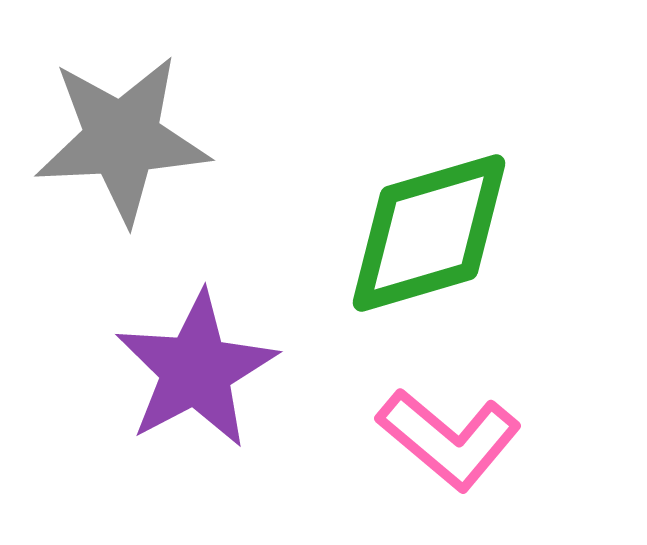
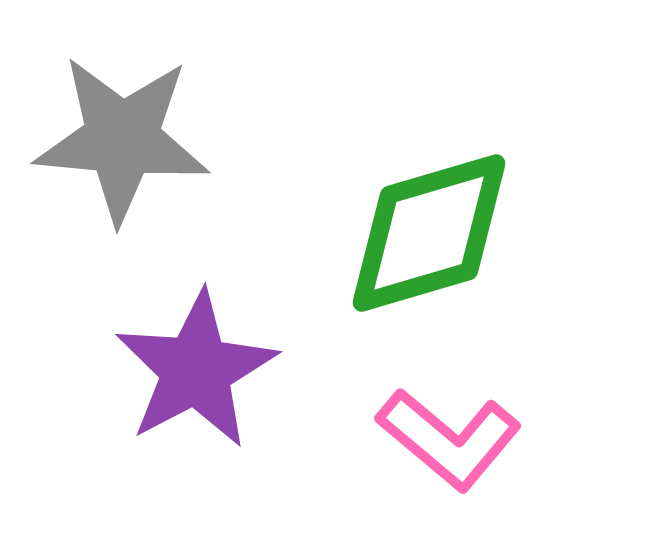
gray star: rotated 8 degrees clockwise
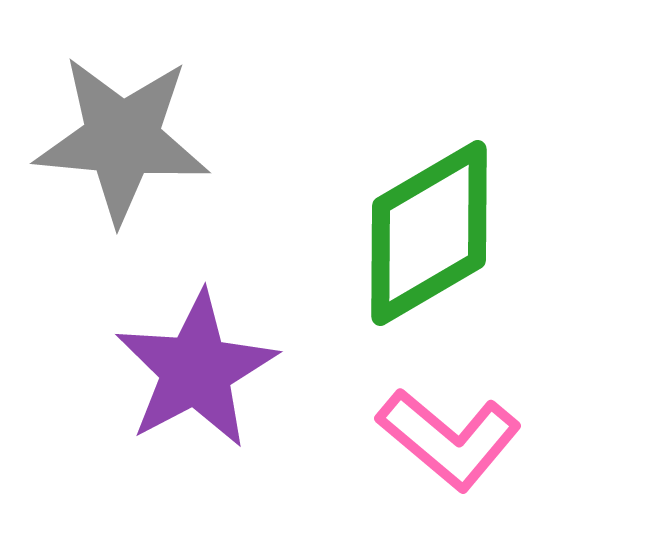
green diamond: rotated 14 degrees counterclockwise
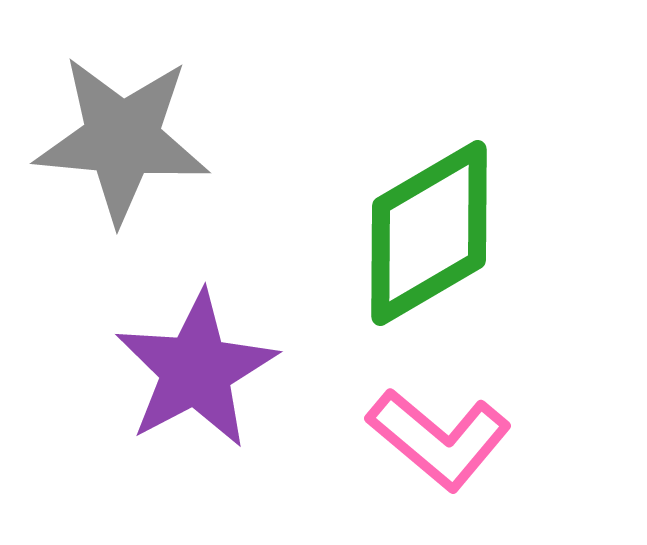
pink L-shape: moved 10 px left
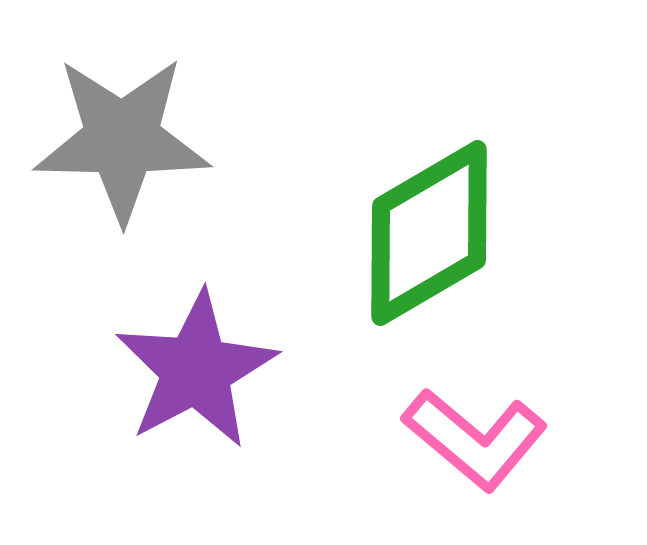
gray star: rotated 4 degrees counterclockwise
pink L-shape: moved 36 px right
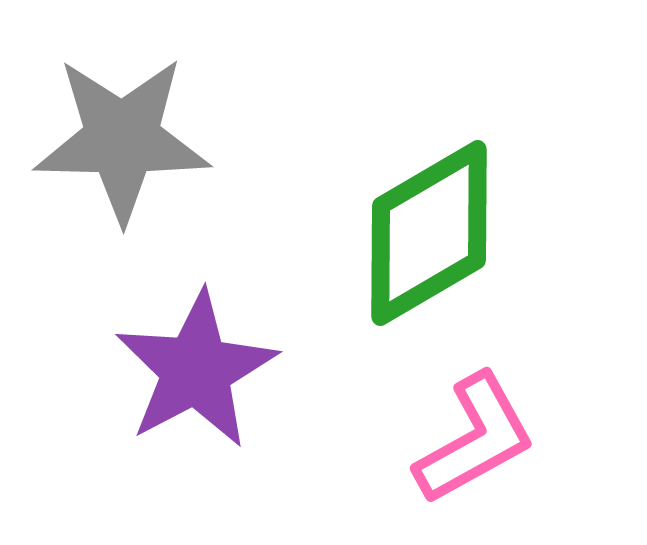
pink L-shape: rotated 69 degrees counterclockwise
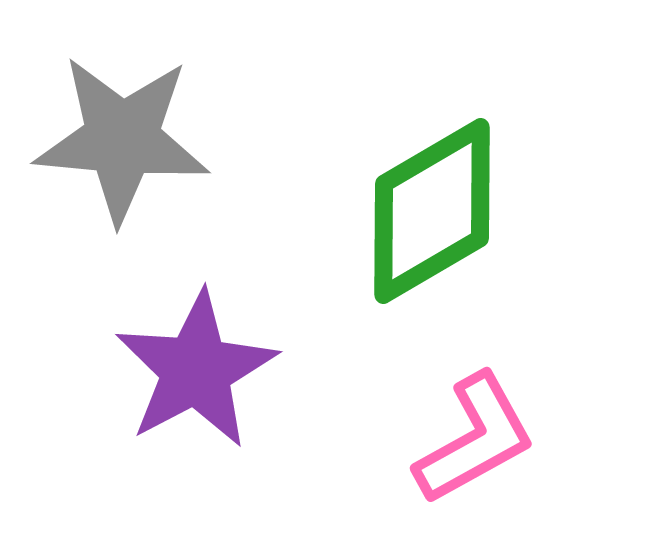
gray star: rotated 4 degrees clockwise
green diamond: moved 3 px right, 22 px up
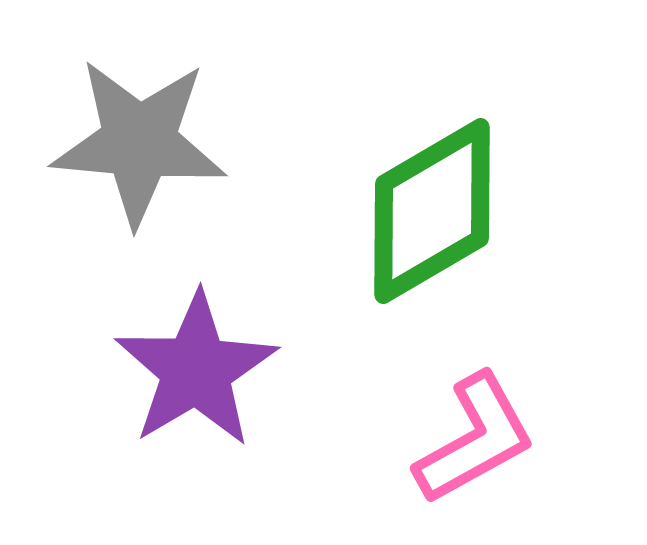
gray star: moved 17 px right, 3 px down
purple star: rotated 3 degrees counterclockwise
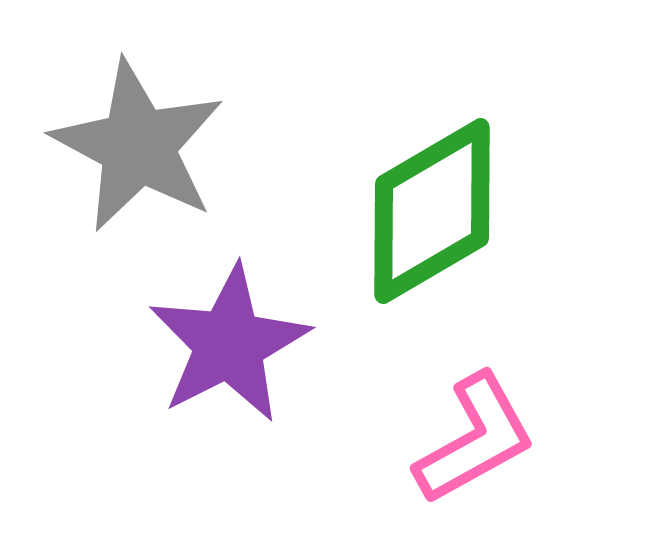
gray star: moved 1 px left, 4 px down; rotated 23 degrees clockwise
purple star: moved 33 px right, 26 px up; rotated 4 degrees clockwise
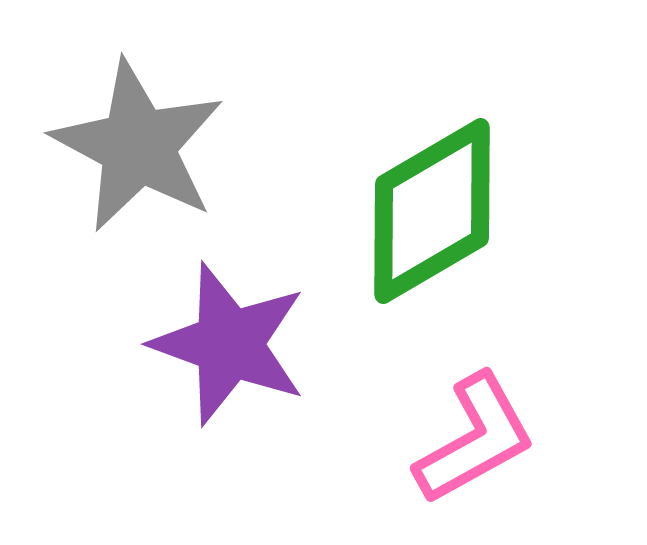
purple star: rotated 25 degrees counterclockwise
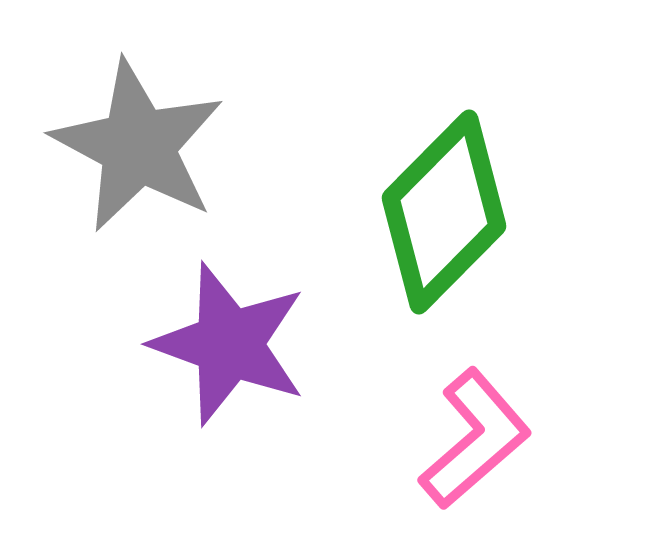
green diamond: moved 12 px right, 1 px down; rotated 15 degrees counterclockwise
pink L-shape: rotated 12 degrees counterclockwise
